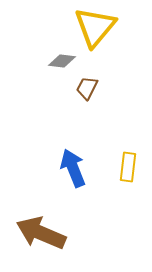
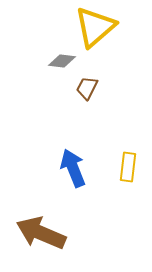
yellow triangle: rotated 9 degrees clockwise
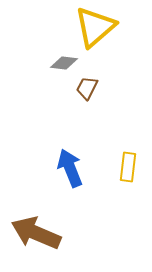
gray diamond: moved 2 px right, 2 px down
blue arrow: moved 3 px left
brown arrow: moved 5 px left
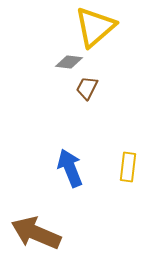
gray diamond: moved 5 px right, 1 px up
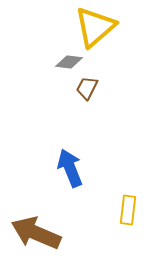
yellow rectangle: moved 43 px down
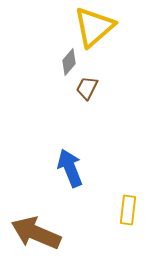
yellow triangle: moved 1 px left
gray diamond: rotated 56 degrees counterclockwise
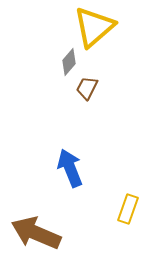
yellow rectangle: moved 1 px up; rotated 12 degrees clockwise
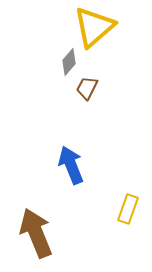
blue arrow: moved 1 px right, 3 px up
brown arrow: rotated 45 degrees clockwise
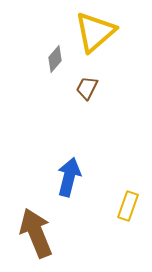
yellow triangle: moved 1 px right, 5 px down
gray diamond: moved 14 px left, 3 px up
blue arrow: moved 2 px left, 12 px down; rotated 36 degrees clockwise
yellow rectangle: moved 3 px up
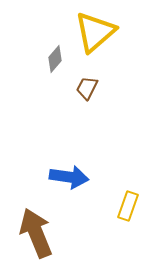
blue arrow: rotated 84 degrees clockwise
